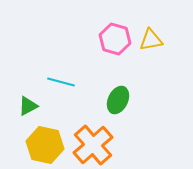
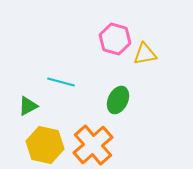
yellow triangle: moved 6 px left, 14 px down
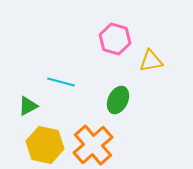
yellow triangle: moved 6 px right, 7 px down
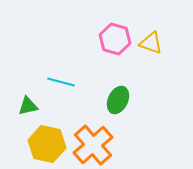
yellow triangle: moved 18 px up; rotated 30 degrees clockwise
green triangle: rotated 15 degrees clockwise
yellow hexagon: moved 2 px right, 1 px up
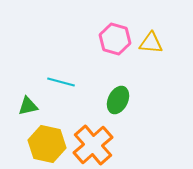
yellow triangle: rotated 15 degrees counterclockwise
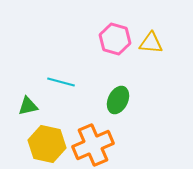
orange cross: rotated 18 degrees clockwise
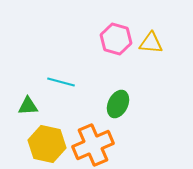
pink hexagon: moved 1 px right
green ellipse: moved 4 px down
green triangle: rotated 10 degrees clockwise
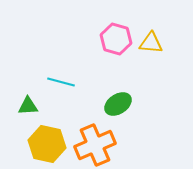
green ellipse: rotated 32 degrees clockwise
orange cross: moved 2 px right
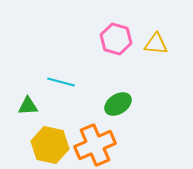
yellow triangle: moved 5 px right, 1 px down
yellow hexagon: moved 3 px right, 1 px down
